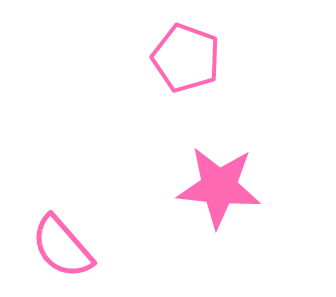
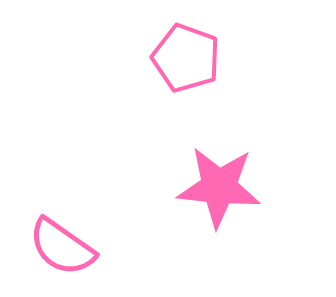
pink semicircle: rotated 14 degrees counterclockwise
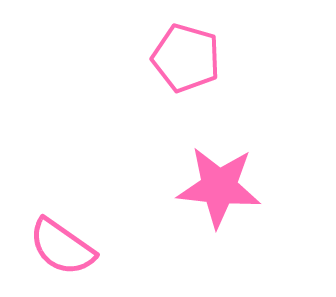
pink pentagon: rotated 4 degrees counterclockwise
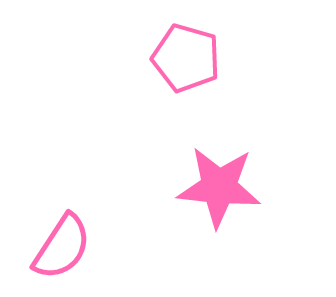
pink semicircle: rotated 92 degrees counterclockwise
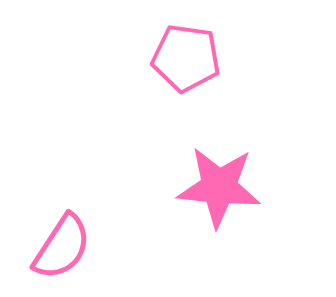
pink pentagon: rotated 8 degrees counterclockwise
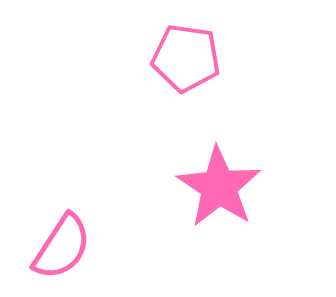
pink star: rotated 28 degrees clockwise
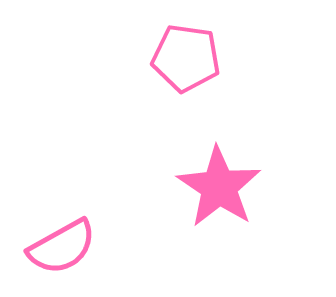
pink semicircle: rotated 28 degrees clockwise
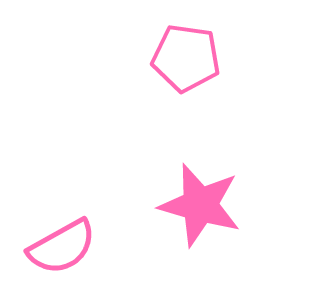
pink star: moved 19 px left, 18 px down; rotated 18 degrees counterclockwise
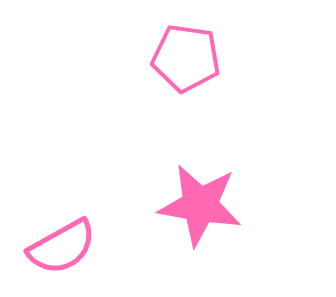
pink star: rotated 6 degrees counterclockwise
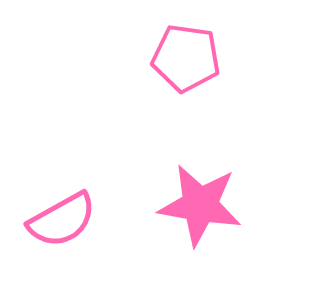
pink semicircle: moved 27 px up
